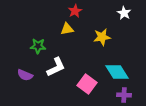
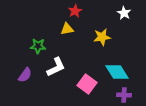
purple semicircle: rotated 77 degrees counterclockwise
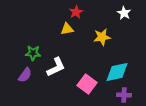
red star: moved 1 px right, 1 px down
green star: moved 5 px left, 7 px down
cyan diamond: rotated 70 degrees counterclockwise
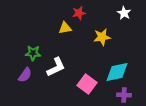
red star: moved 3 px right, 1 px down; rotated 16 degrees clockwise
yellow triangle: moved 2 px left, 1 px up
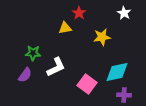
red star: rotated 24 degrees counterclockwise
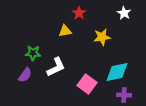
yellow triangle: moved 3 px down
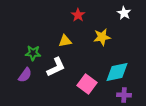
red star: moved 1 px left, 2 px down
yellow triangle: moved 10 px down
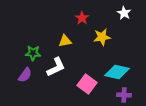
red star: moved 4 px right, 3 px down
cyan diamond: rotated 25 degrees clockwise
